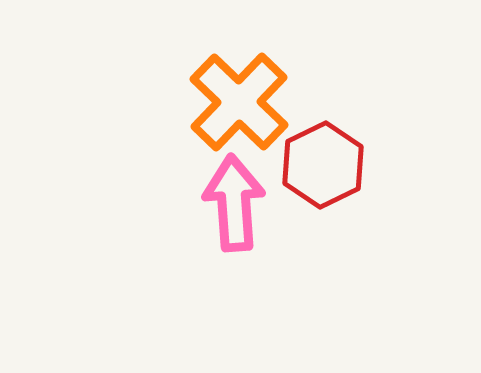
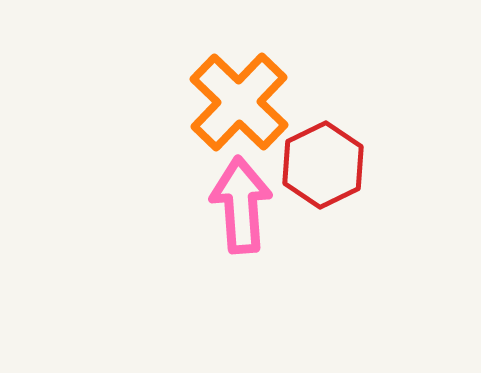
pink arrow: moved 7 px right, 2 px down
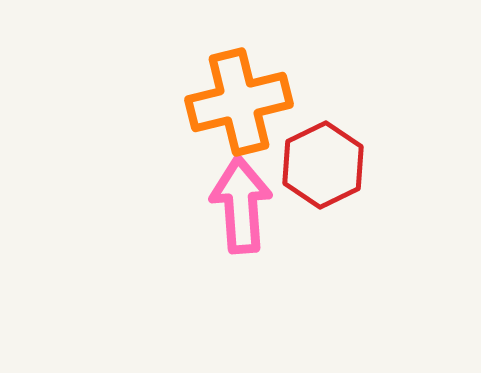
orange cross: rotated 32 degrees clockwise
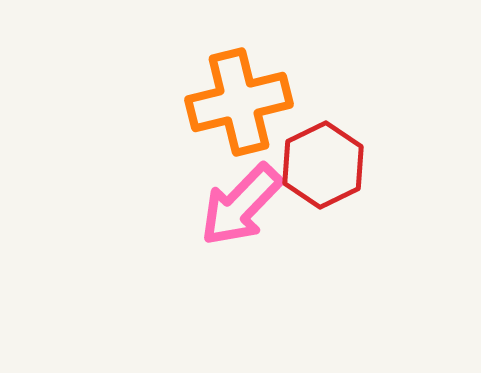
pink arrow: rotated 132 degrees counterclockwise
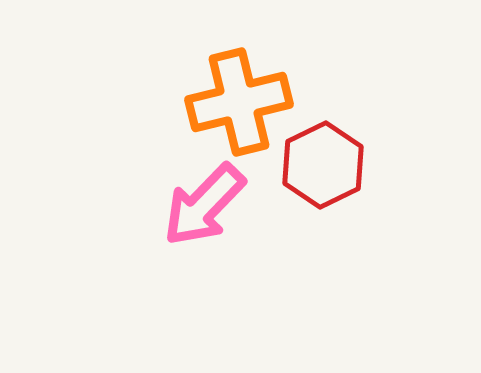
pink arrow: moved 37 px left
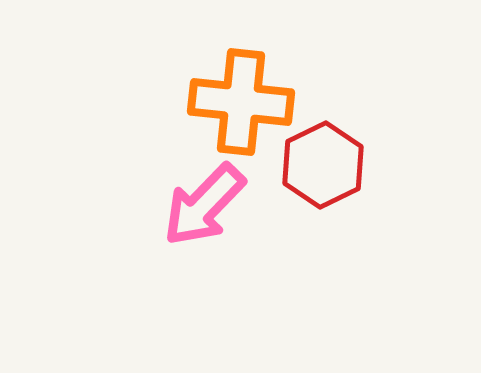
orange cross: moved 2 px right; rotated 20 degrees clockwise
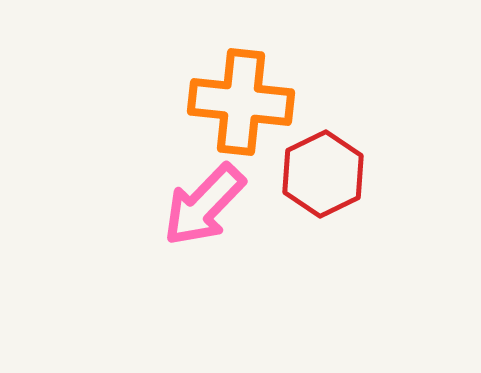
red hexagon: moved 9 px down
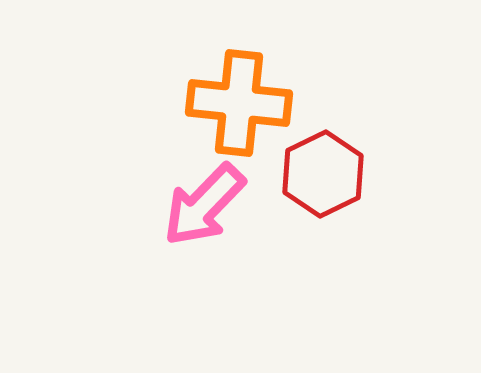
orange cross: moved 2 px left, 1 px down
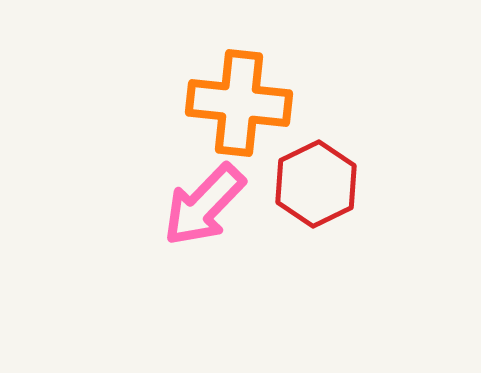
red hexagon: moved 7 px left, 10 px down
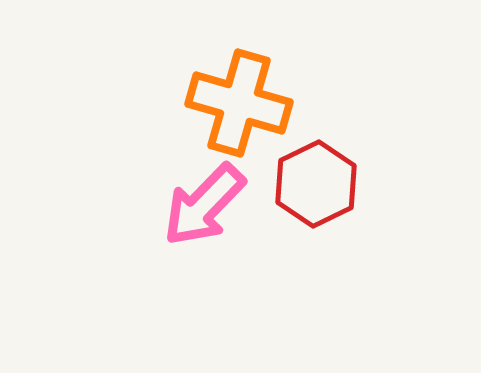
orange cross: rotated 10 degrees clockwise
